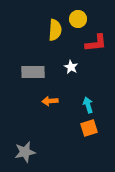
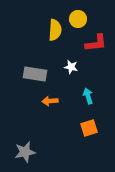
white star: rotated 16 degrees counterclockwise
gray rectangle: moved 2 px right, 2 px down; rotated 10 degrees clockwise
cyan arrow: moved 9 px up
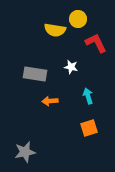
yellow semicircle: rotated 95 degrees clockwise
red L-shape: rotated 110 degrees counterclockwise
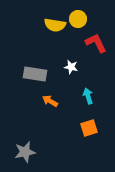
yellow semicircle: moved 5 px up
orange arrow: rotated 35 degrees clockwise
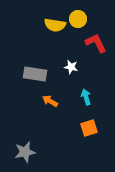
cyan arrow: moved 2 px left, 1 px down
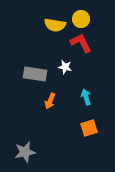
yellow circle: moved 3 px right
red L-shape: moved 15 px left
white star: moved 6 px left
orange arrow: rotated 98 degrees counterclockwise
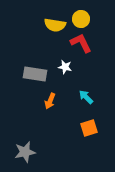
cyan arrow: rotated 28 degrees counterclockwise
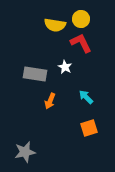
white star: rotated 16 degrees clockwise
